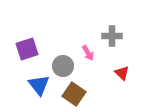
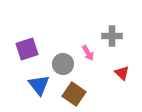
gray circle: moved 2 px up
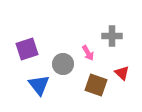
brown square: moved 22 px right, 9 px up; rotated 15 degrees counterclockwise
